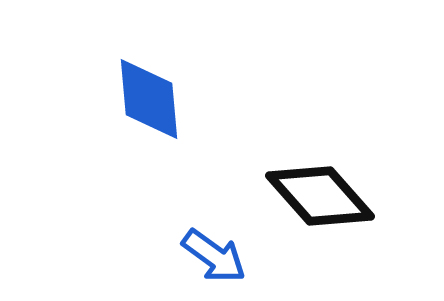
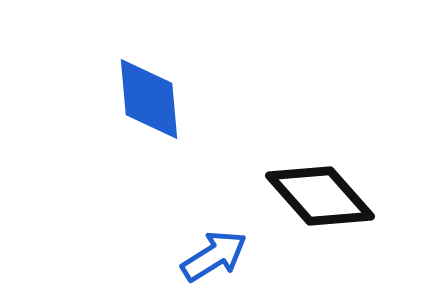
blue arrow: rotated 68 degrees counterclockwise
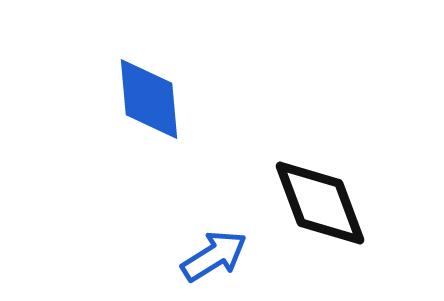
black diamond: moved 7 px down; rotated 21 degrees clockwise
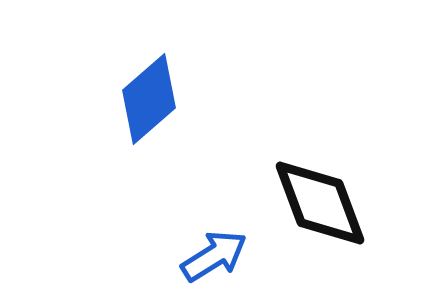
blue diamond: rotated 54 degrees clockwise
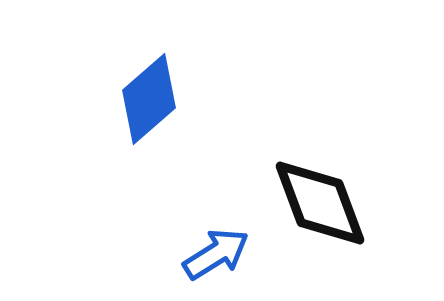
blue arrow: moved 2 px right, 2 px up
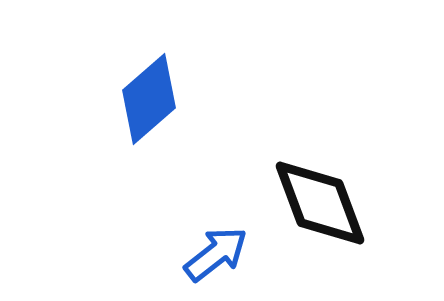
blue arrow: rotated 6 degrees counterclockwise
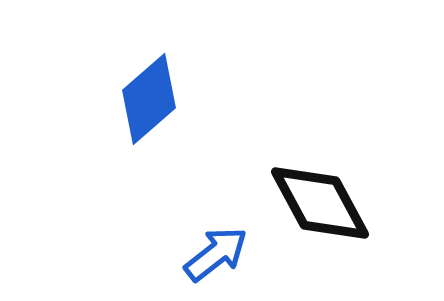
black diamond: rotated 8 degrees counterclockwise
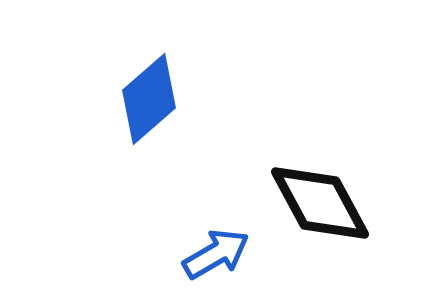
blue arrow: rotated 8 degrees clockwise
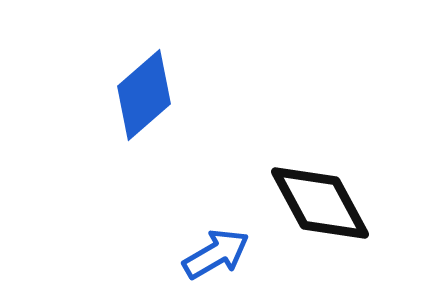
blue diamond: moved 5 px left, 4 px up
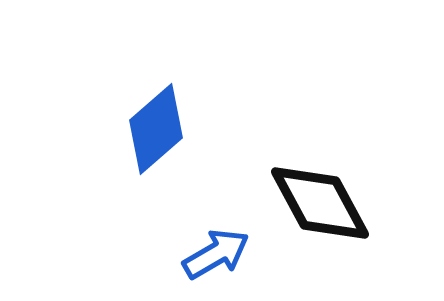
blue diamond: moved 12 px right, 34 px down
